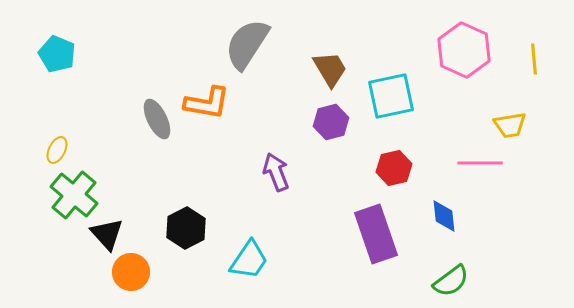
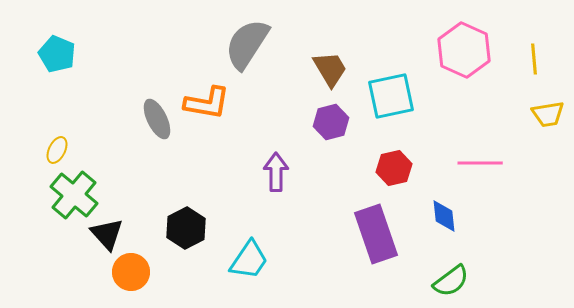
yellow trapezoid: moved 38 px right, 11 px up
purple arrow: rotated 21 degrees clockwise
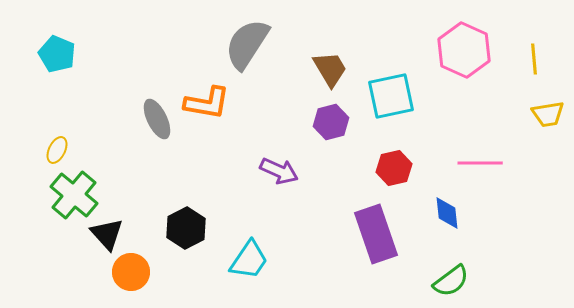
purple arrow: moved 3 px right, 1 px up; rotated 114 degrees clockwise
blue diamond: moved 3 px right, 3 px up
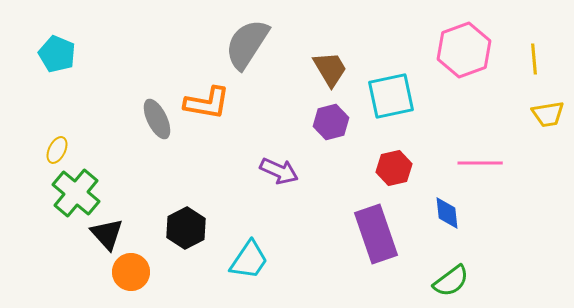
pink hexagon: rotated 16 degrees clockwise
green cross: moved 2 px right, 2 px up
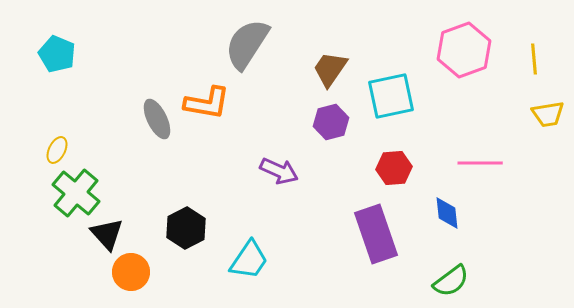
brown trapezoid: rotated 114 degrees counterclockwise
red hexagon: rotated 8 degrees clockwise
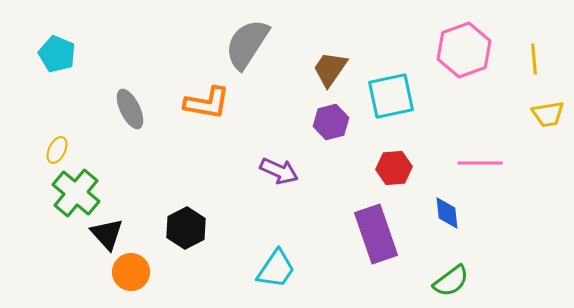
gray ellipse: moved 27 px left, 10 px up
cyan trapezoid: moved 27 px right, 9 px down
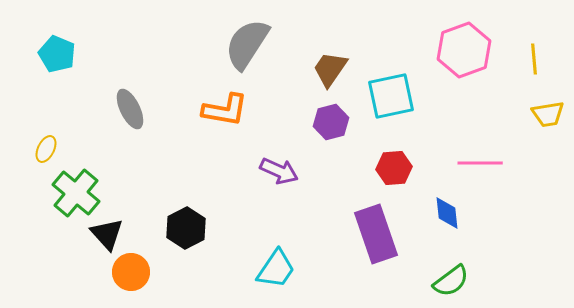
orange L-shape: moved 18 px right, 7 px down
yellow ellipse: moved 11 px left, 1 px up
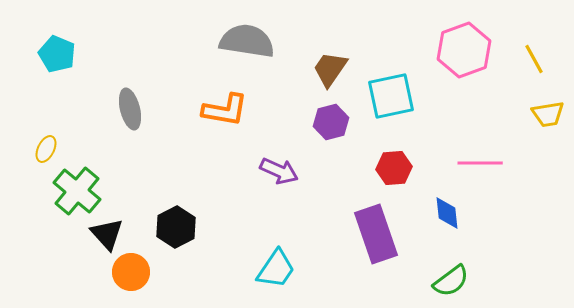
gray semicircle: moved 3 px up; rotated 66 degrees clockwise
yellow line: rotated 24 degrees counterclockwise
gray ellipse: rotated 12 degrees clockwise
green cross: moved 1 px right, 2 px up
black hexagon: moved 10 px left, 1 px up
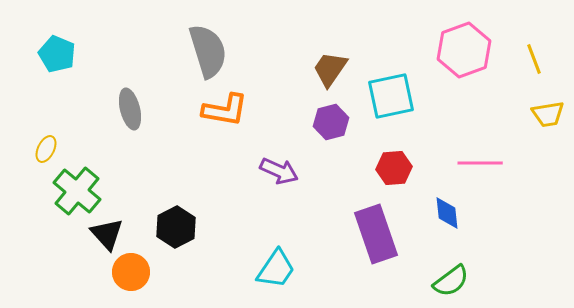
gray semicircle: moved 39 px left, 10 px down; rotated 64 degrees clockwise
yellow line: rotated 8 degrees clockwise
